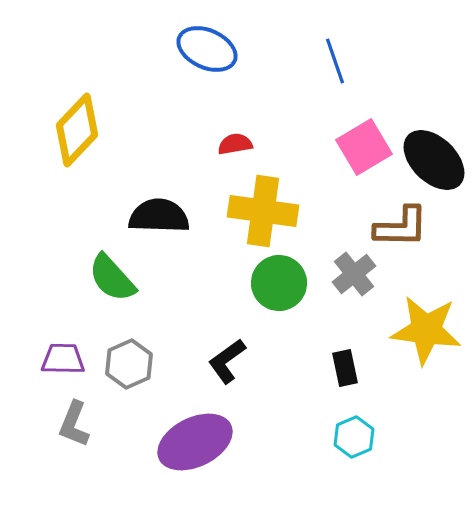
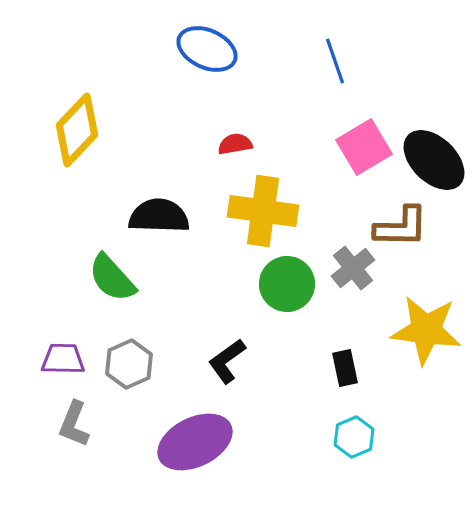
gray cross: moved 1 px left, 6 px up
green circle: moved 8 px right, 1 px down
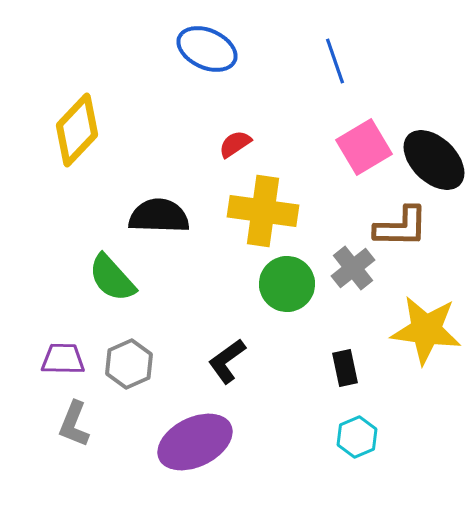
red semicircle: rotated 24 degrees counterclockwise
cyan hexagon: moved 3 px right
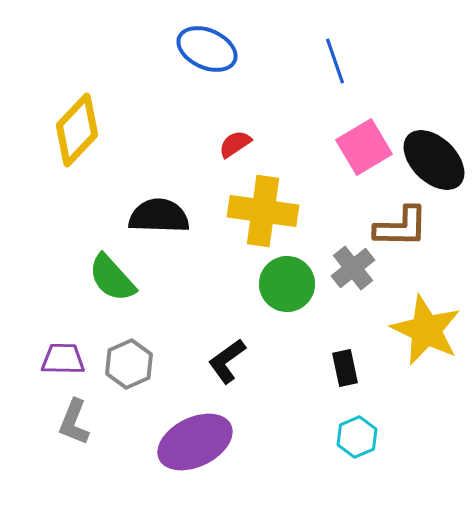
yellow star: rotated 18 degrees clockwise
gray L-shape: moved 2 px up
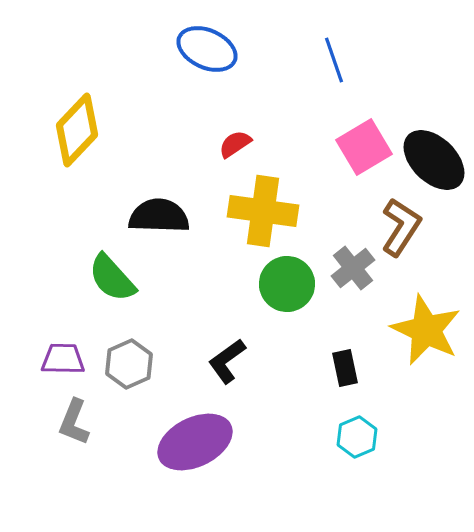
blue line: moved 1 px left, 1 px up
brown L-shape: rotated 58 degrees counterclockwise
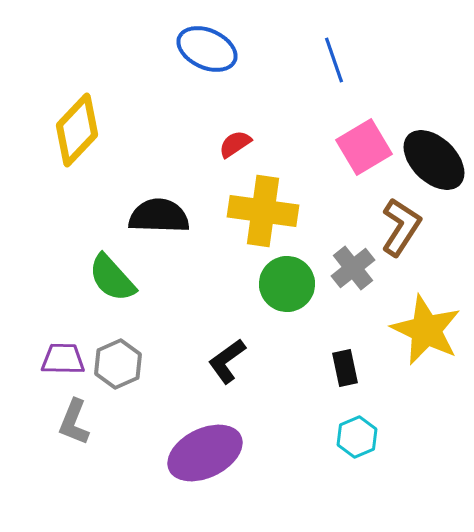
gray hexagon: moved 11 px left
purple ellipse: moved 10 px right, 11 px down
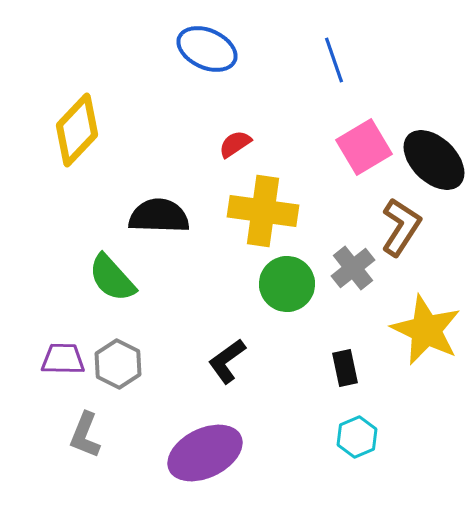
gray hexagon: rotated 9 degrees counterclockwise
gray L-shape: moved 11 px right, 13 px down
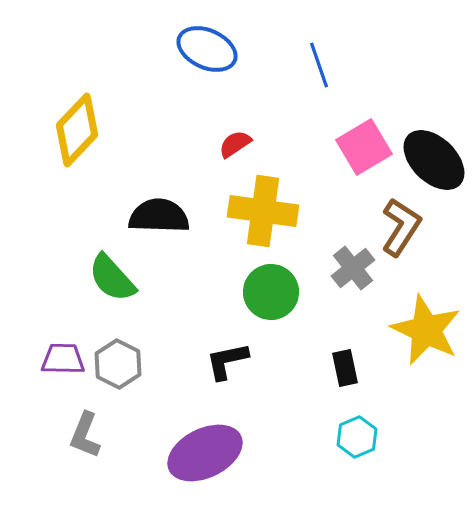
blue line: moved 15 px left, 5 px down
green circle: moved 16 px left, 8 px down
black L-shape: rotated 24 degrees clockwise
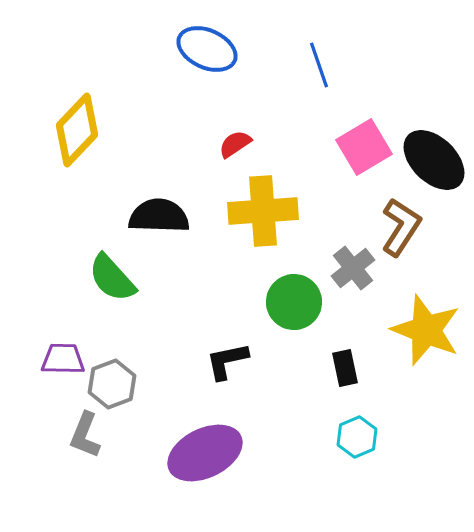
yellow cross: rotated 12 degrees counterclockwise
green circle: moved 23 px right, 10 px down
yellow star: rotated 4 degrees counterclockwise
gray hexagon: moved 6 px left, 20 px down; rotated 12 degrees clockwise
